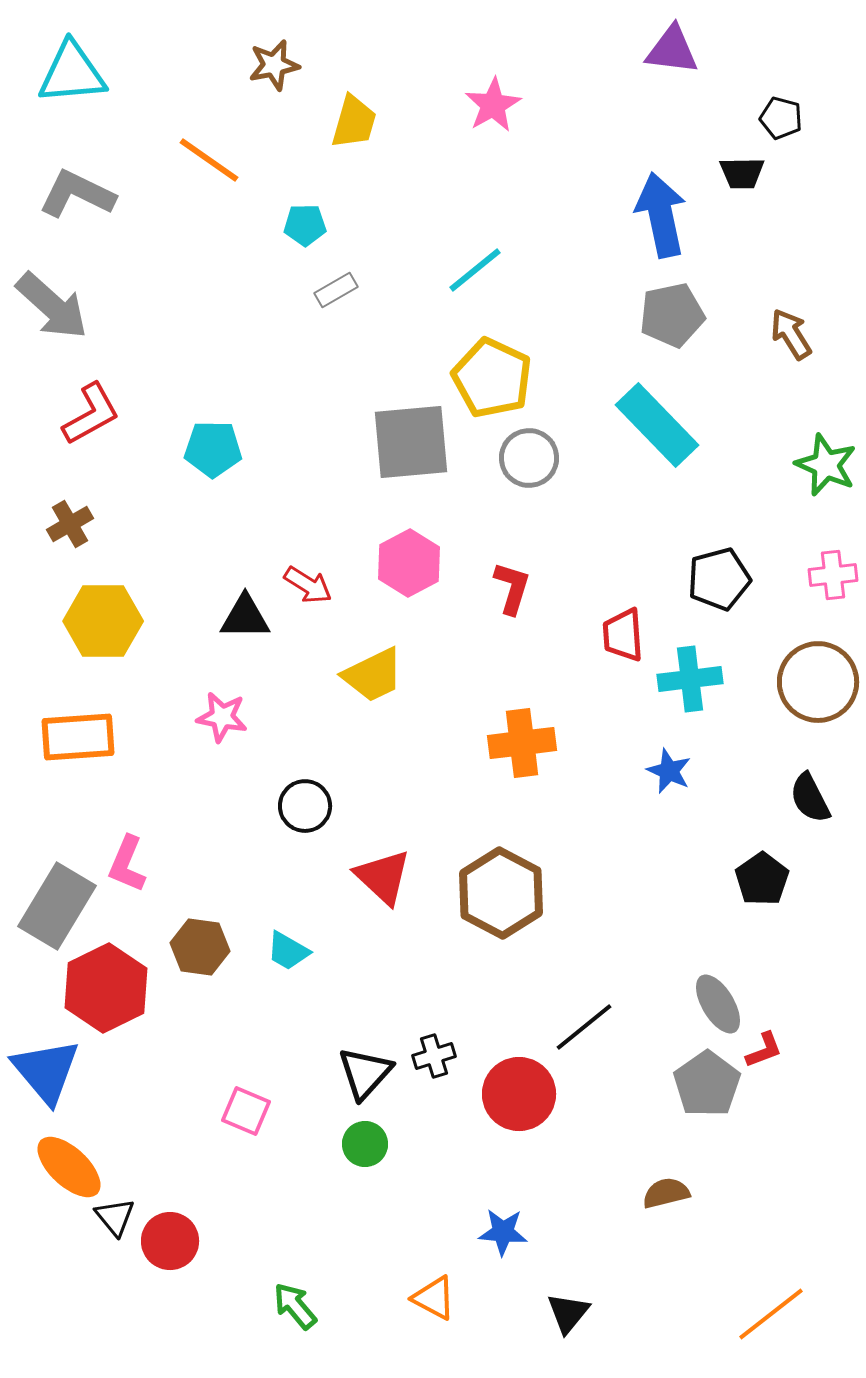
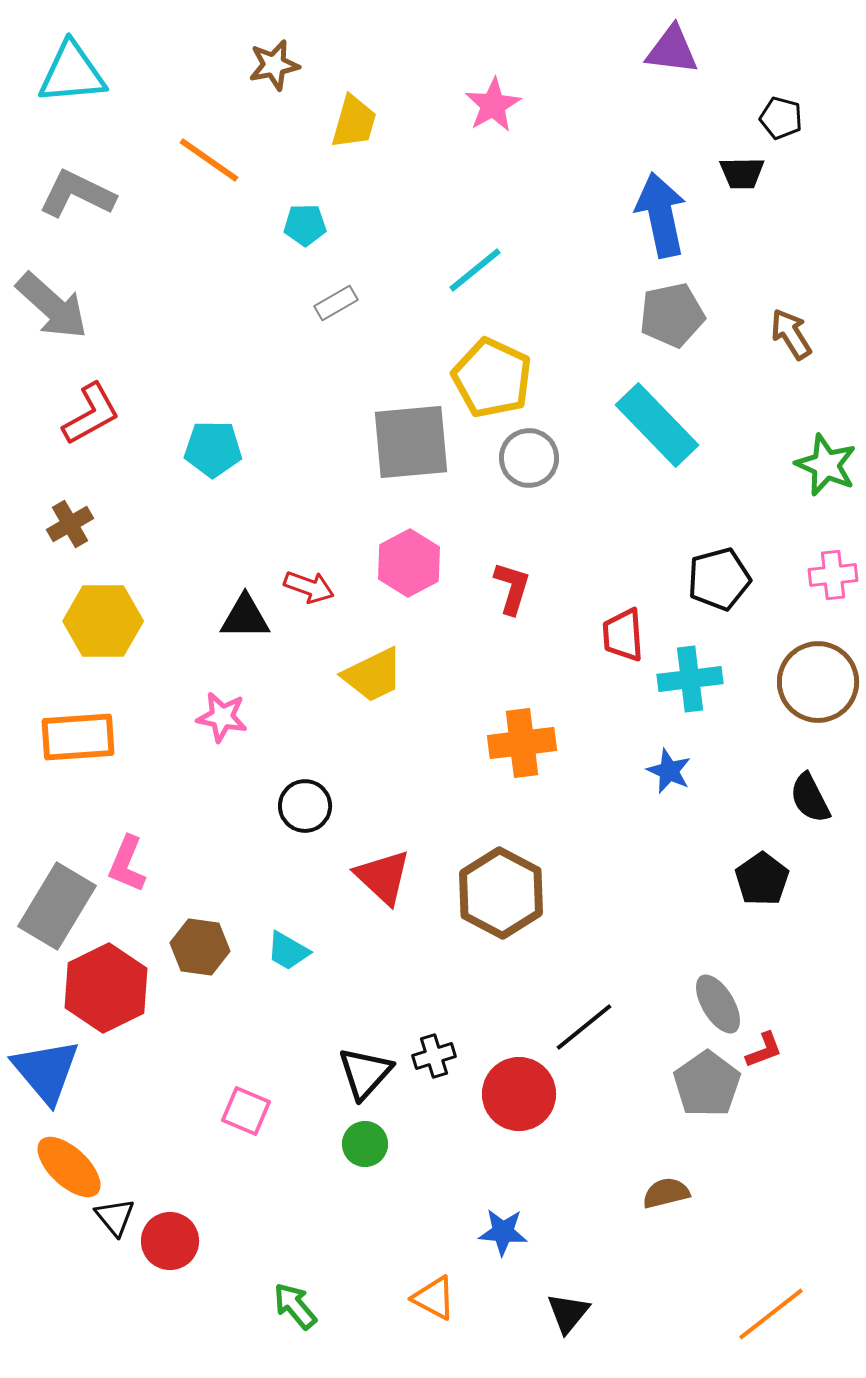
gray rectangle at (336, 290): moved 13 px down
red arrow at (308, 585): moved 1 px right, 2 px down; rotated 12 degrees counterclockwise
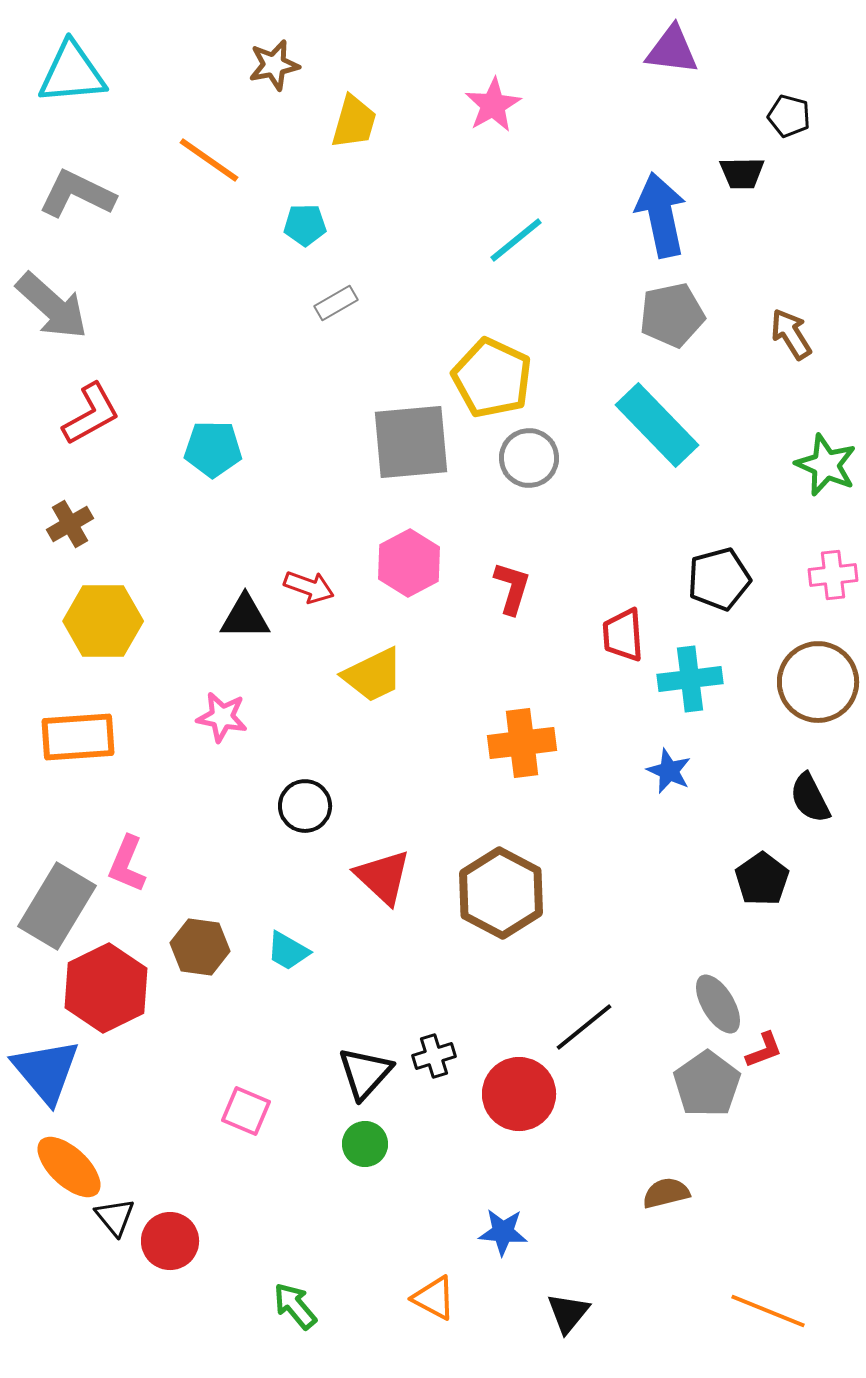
black pentagon at (781, 118): moved 8 px right, 2 px up
cyan line at (475, 270): moved 41 px right, 30 px up
orange line at (771, 1314): moved 3 px left, 3 px up; rotated 60 degrees clockwise
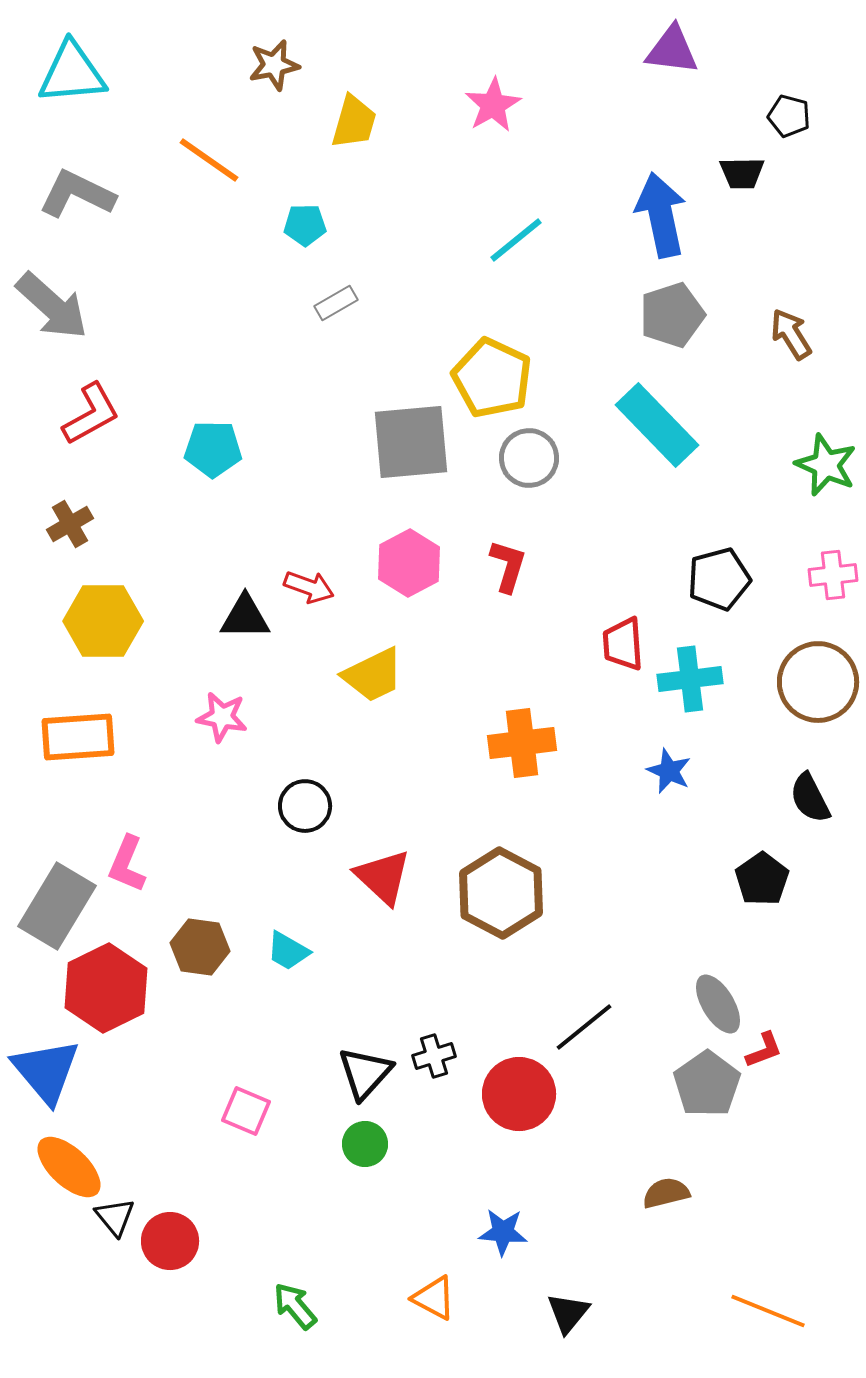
gray pentagon at (672, 315): rotated 6 degrees counterclockwise
red L-shape at (512, 588): moved 4 px left, 22 px up
red trapezoid at (623, 635): moved 9 px down
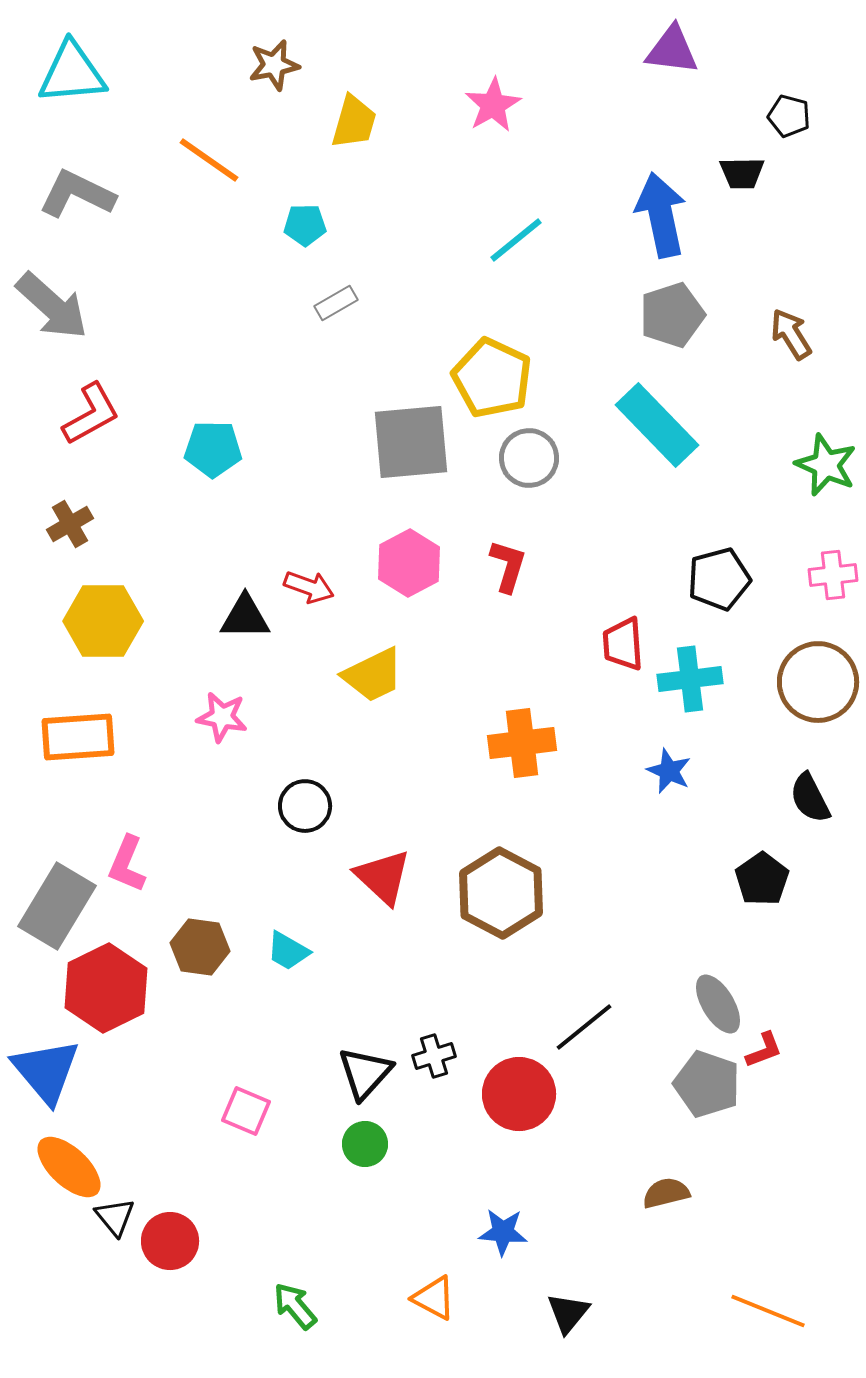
gray pentagon at (707, 1084): rotated 18 degrees counterclockwise
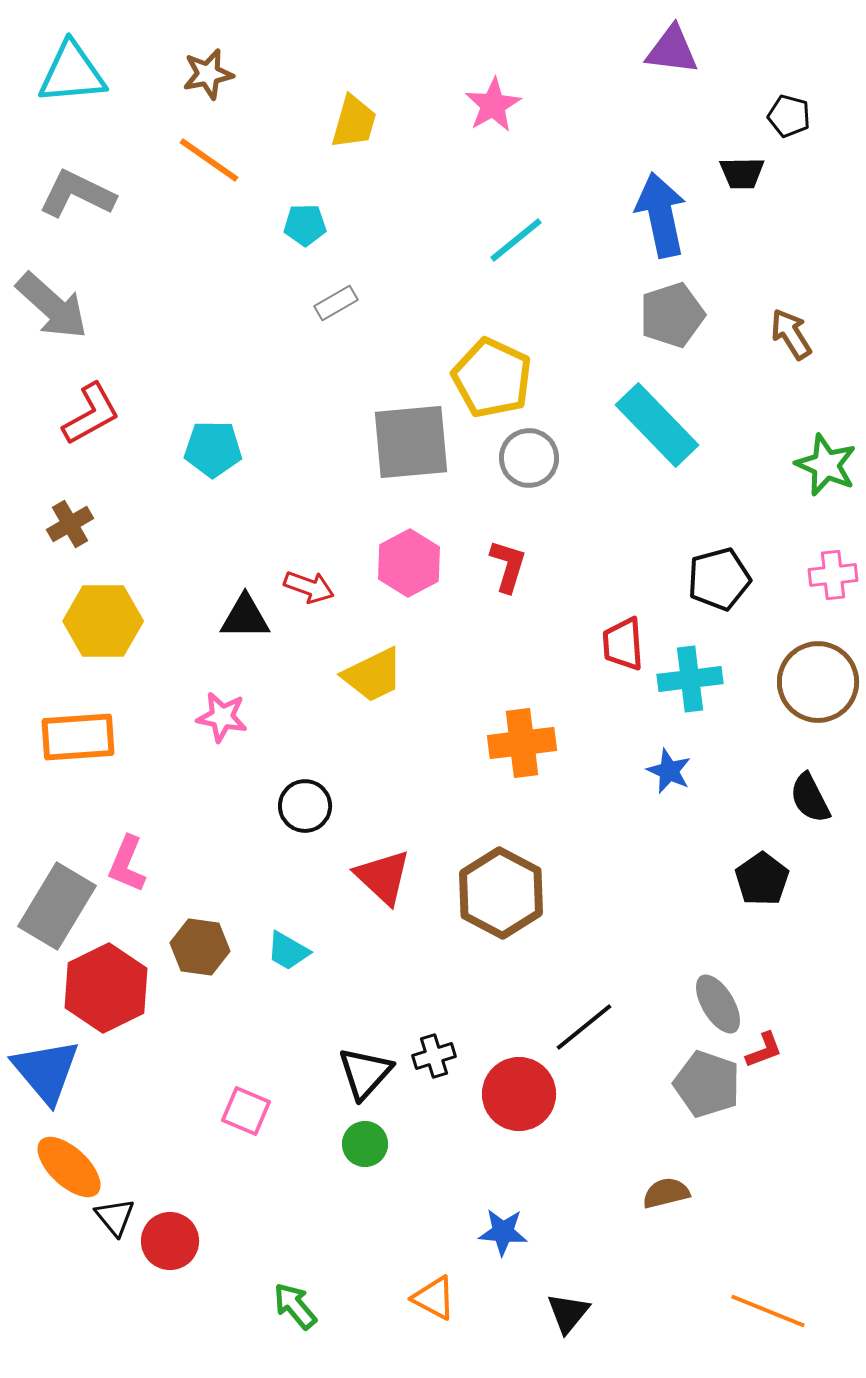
brown star at (274, 65): moved 66 px left, 9 px down
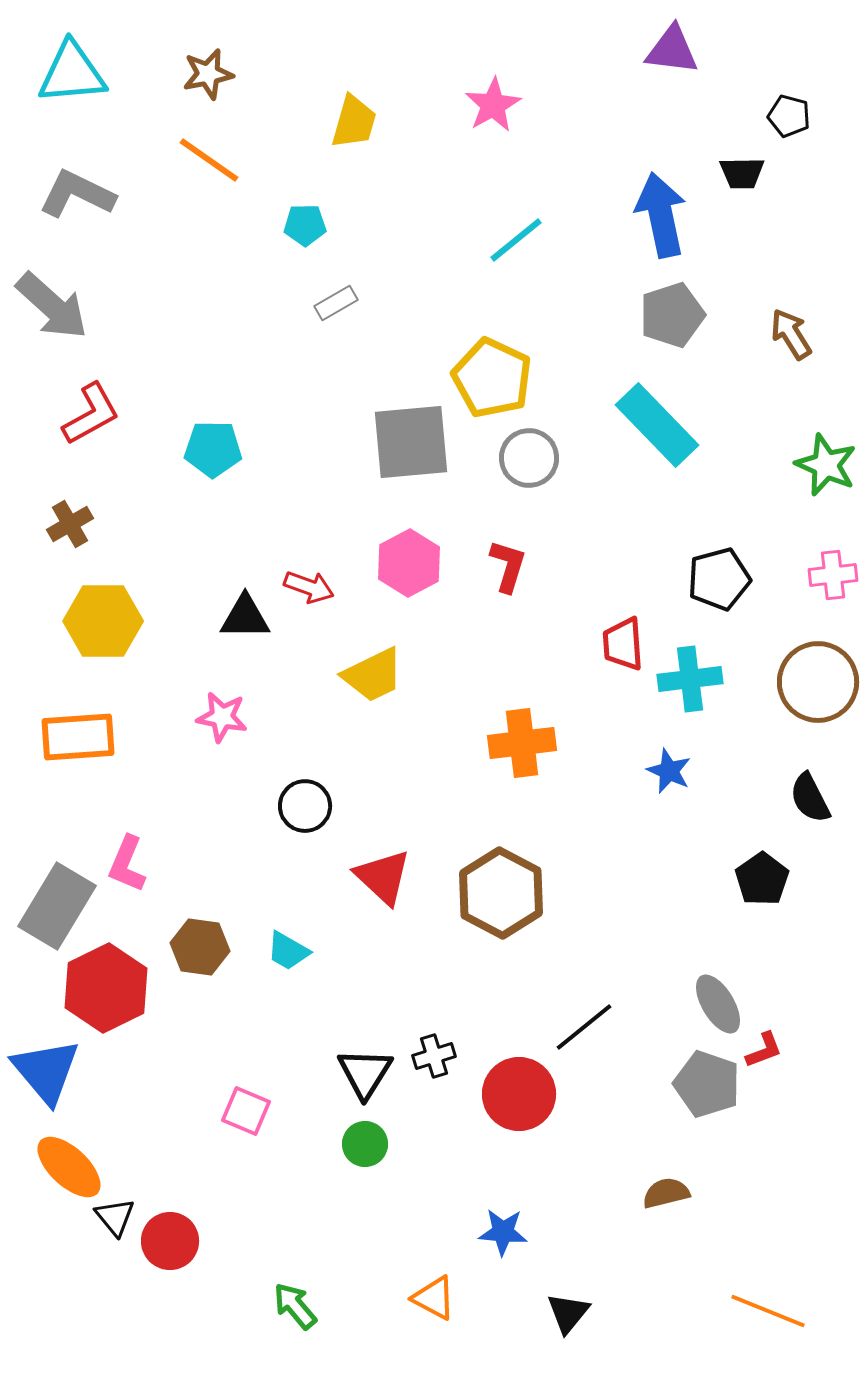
black triangle at (365, 1073): rotated 10 degrees counterclockwise
